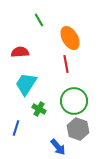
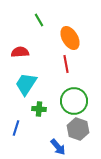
green cross: rotated 24 degrees counterclockwise
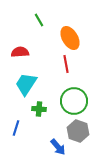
gray hexagon: moved 2 px down
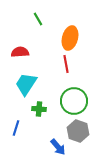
green line: moved 1 px left, 1 px up
orange ellipse: rotated 45 degrees clockwise
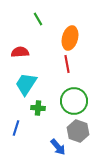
red line: moved 1 px right
green cross: moved 1 px left, 1 px up
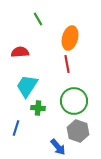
cyan trapezoid: moved 1 px right, 2 px down
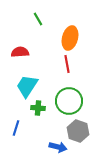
green circle: moved 5 px left
blue arrow: rotated 36 degrees counterclockwise
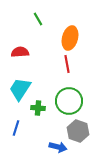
cyan trapezoid: moved 7 px left, 3 px down
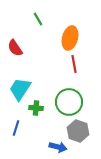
red semicircle: moved 5 px left, 4 px up; rotated 120 degrees counterclockwise
red line: moved 7 px right
green circle: moved 1 px down
green cross: moved 2 px left
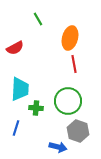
red semicircle: rotated 84 degrees counterclockwise
cyan trapezoid: rotated 150 degrees clockwise
green circle: moved 1 px left, 1 px up
